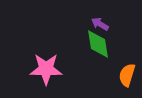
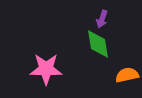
purple arrow: moved 2 px right, 5 px up; rotated 102 degrees counterclockwise
orange semicircle: rotated 60 degrees clockwise
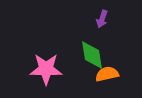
green diamond: moved 6 px left, 11 px down
orange semicircle: moved 20 px left, 1 px up
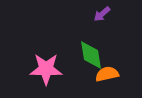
purple arrow: moved 5 px up; rotated 30 degrees clockwise
green diamond: moved 1 px left
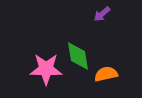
green diamond: moved 13 px left, 1 px down
orange semicircle: moved 1 px left
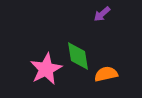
pink star: rotated 28 degrees counterclockwise
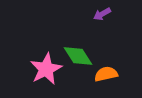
purple arrow: rotated 12 degrees clockwise
green diamond: rotated 24 degrees counterclockwise
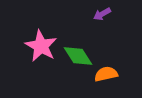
pink star: moved 5 px left, 23 px up; rotated 16 degrees counterclockwise
